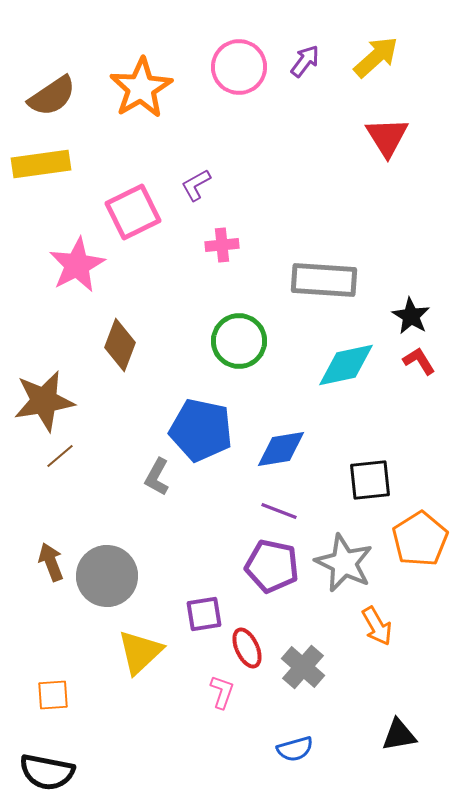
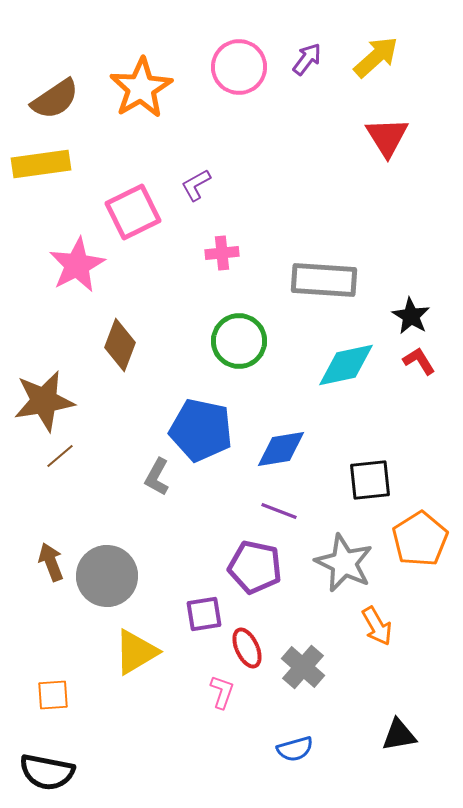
purple arrow: moved 2 px right, 2 px up
brown semicircle: moved 3 px right, 3 px down
pink cross: moved 8 px down
purple pentagon: moved 17 px left, 1 px down
yellow triangle: moved 4 px left; rotated 12 degrees clockwise
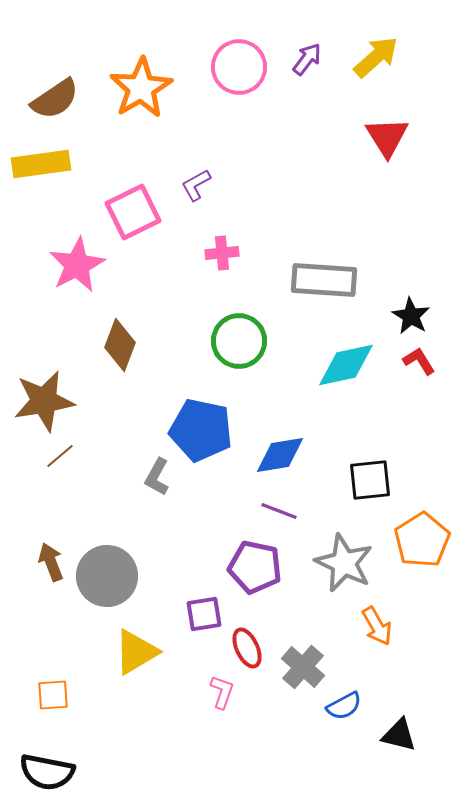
blue diamond: moved 1 px left, 6 px down
orange pentagon: moved 2 px right, 1 px down
black triangle: rotated 24 degrees clockwise
blue semicircle: moved 49 px right, 43 px up; rotated 12 degrees counterclockwise
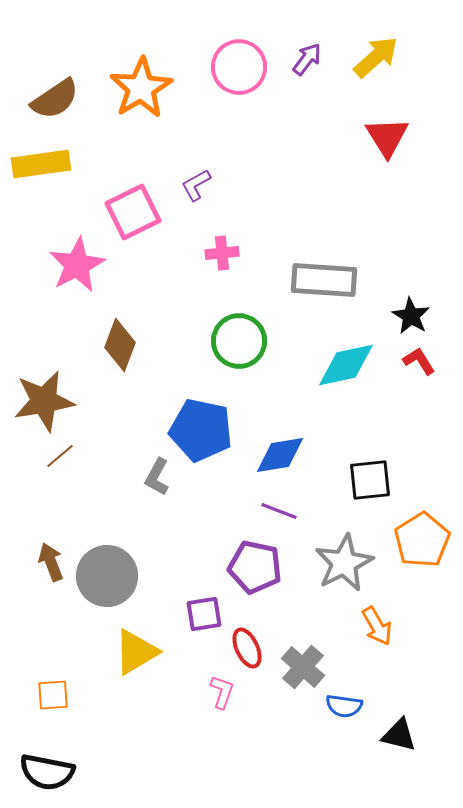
gray star: rotated 20 degrees clockwise
blue semicircle: rotated 36 degrees clockwise
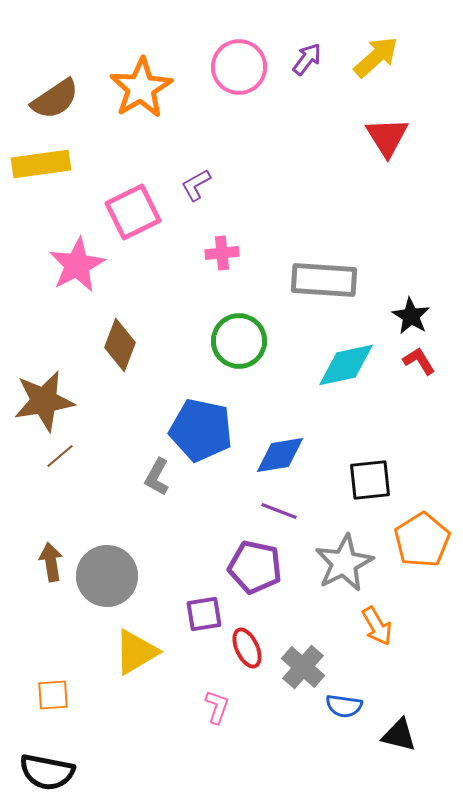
brown arrow: rotated 12 degrees clockwise
pink L-shape: moved 5 px left, 15 px down
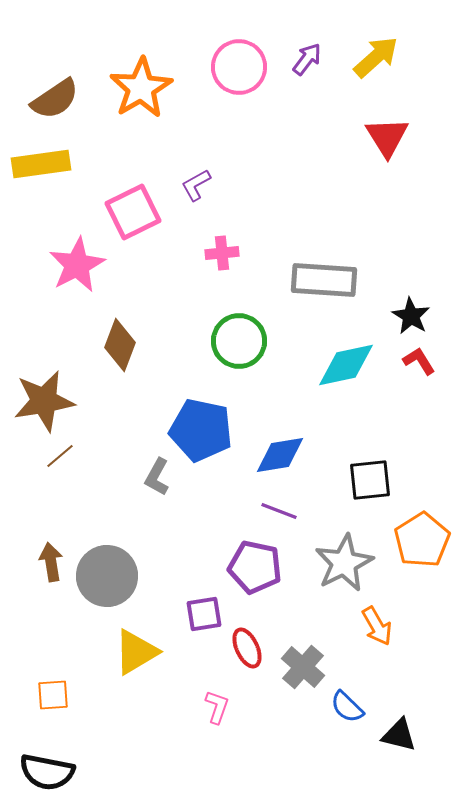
blue semicircle: moved 3 px right, 1 px down; rotated 36 degrees clockwise
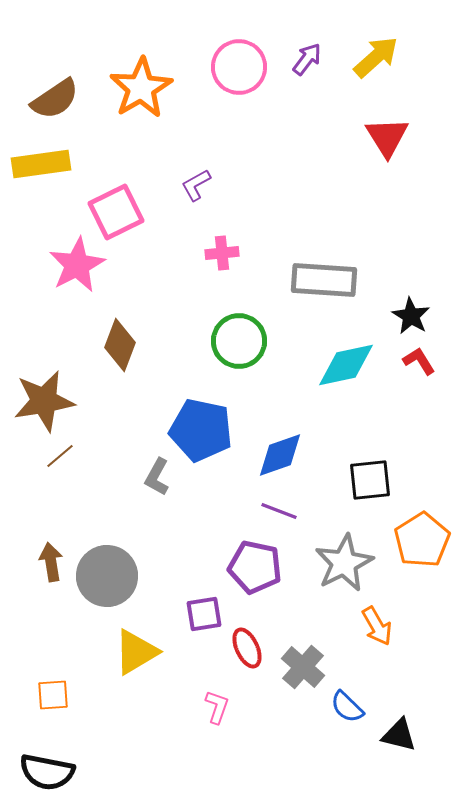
pink square: moved 17 px left
blue diamond: rotated 10 degrees counterclockwise
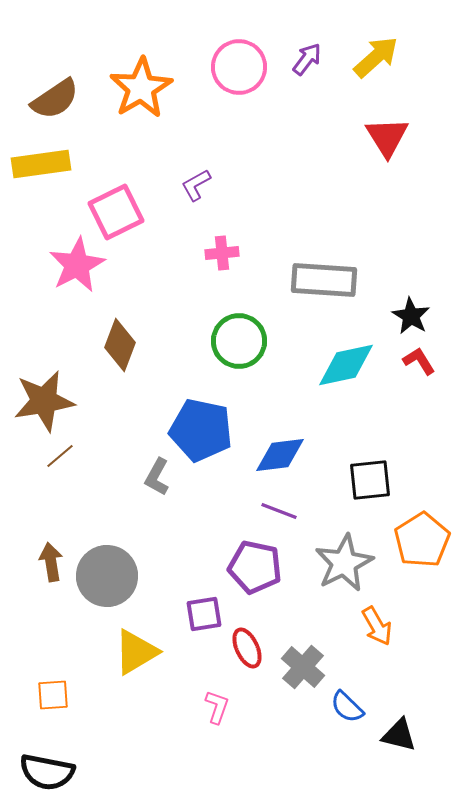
blue diamond: rotated 12 degrees clockwise
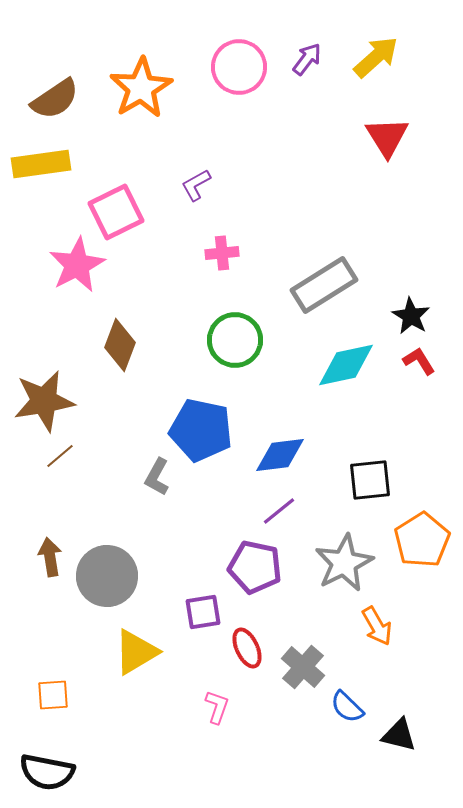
gray rectangle: moved 5 px down; rotated 36 degrees counterclockwise
green circle: moved 4 px left, 1 px up
purple line: rotated 60 degrees counterclockwise
brown arrow: moved 1 px left, 5 px up
purple square: moved 1 px left, 2 px up
